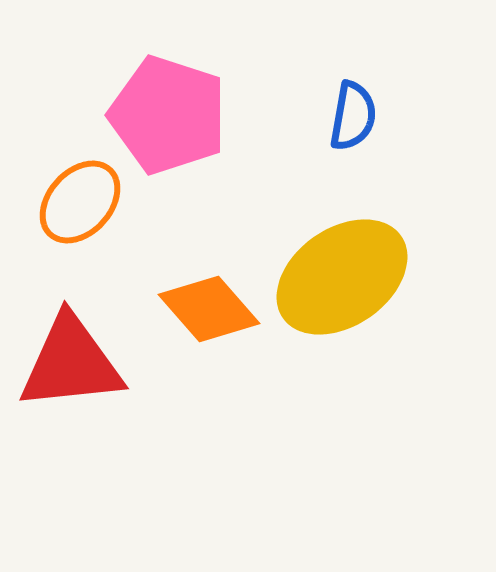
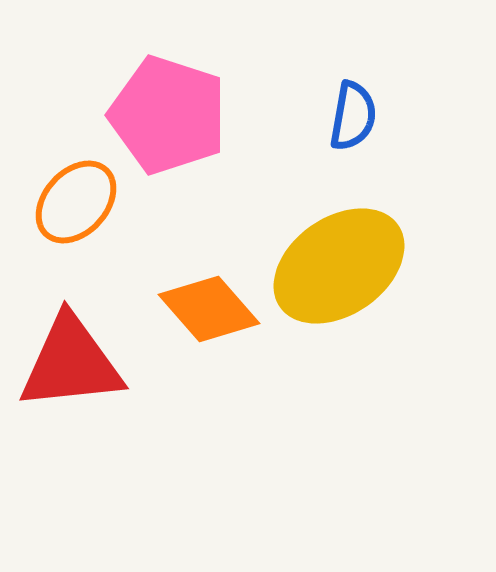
orange ellipse: moved 4 px left
yellow ellipse: moved 3 px left, 11 px up
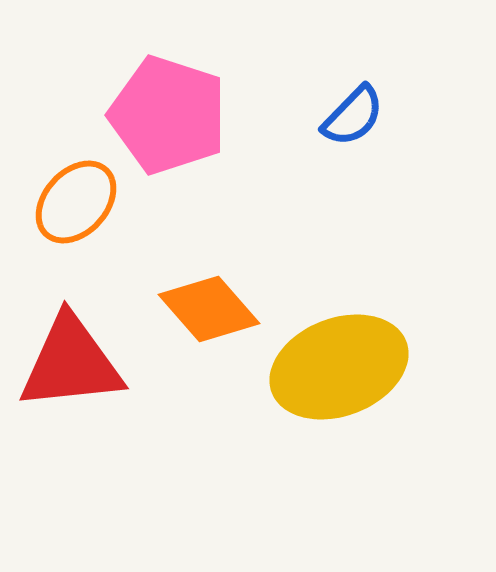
blue semicircle: rotated 34 degrees clockwise
yellow ellipse: moved 101 px down; rotated 14 degrees clockwise
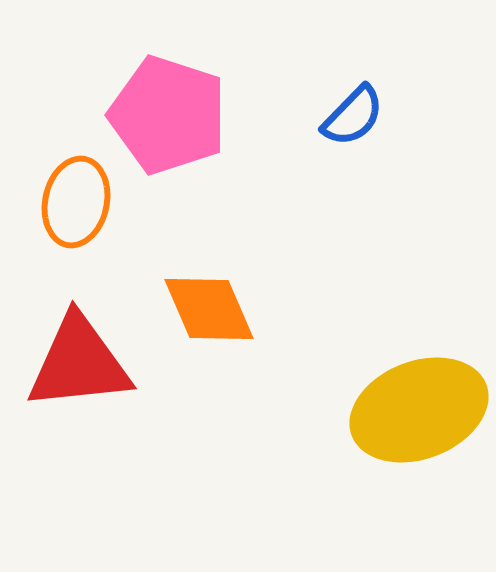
orange ellipse: rotated 30 degrees counterclockwise
orange diamond: rotated 18 degrees clockwise
red triangle: moved 8 px right
yellow ellipse: moved 80 px right, 43 px down
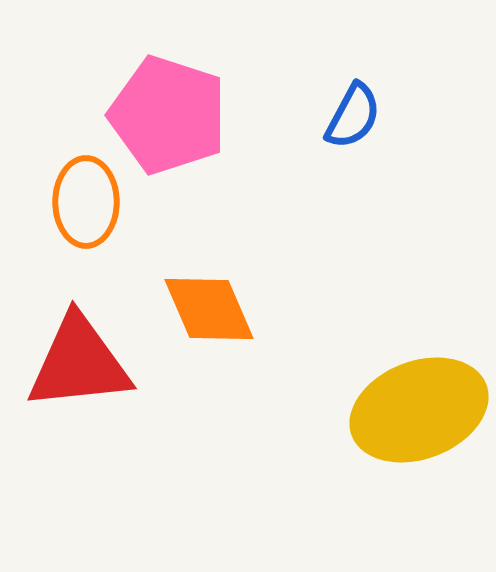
blue semicircle: rotated 16 degrees counterclockwise
orange ellipse: moved 10 px right; rotated 12 degrees counterclockwise
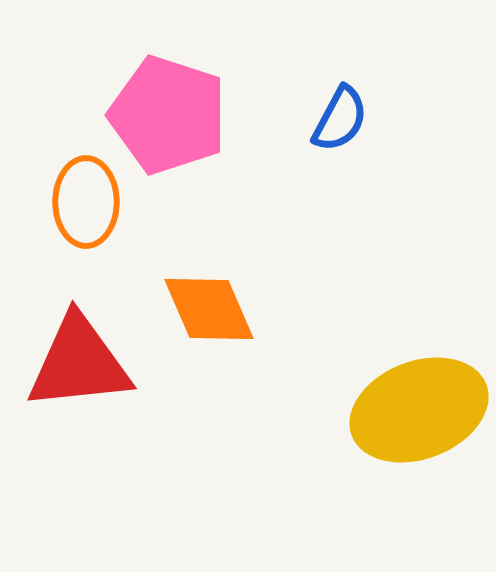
blue semicircle: moved 13 px left, 3 px down
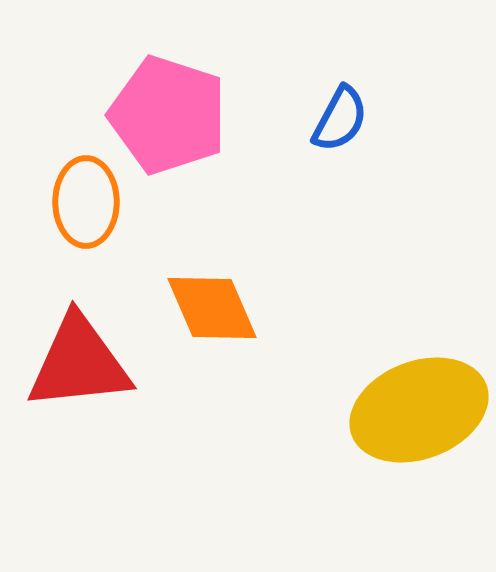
orange diamond: moved 3 px right, 1 px up
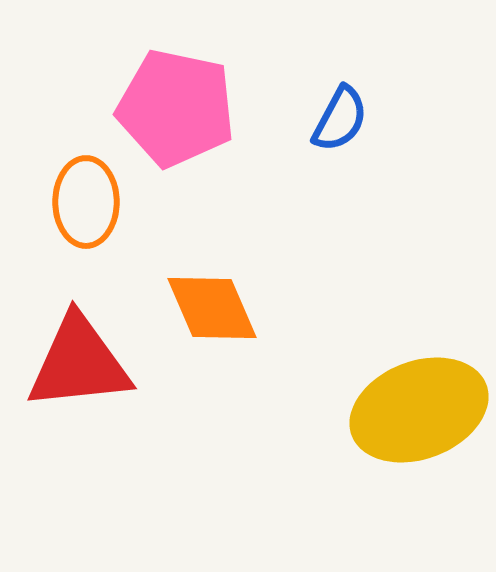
pink pentagon: moved 8 px right, 7 px up; rotated 6 degrees counterclockwise
